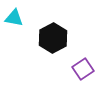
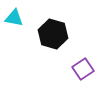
black hexagon: moved 4 px up; rotated 16 degrees counterclockwise
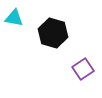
black hexagon: moved 1 px up
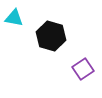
black hexagon: moved 2 px left, 3 px down
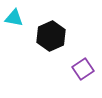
black hexagon: rotated 20 degrees clockwise
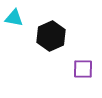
purple square: rotated 35 degrees clockwise
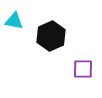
cyan triangle: moved 3 px down
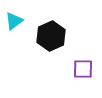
cyan triangle: rotated 48 degrees counterclockwise
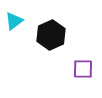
black hexagon: moved 1 px up
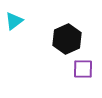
black hexagon: moved 16 px right, 4 px down
